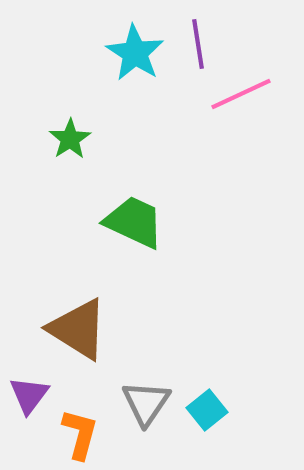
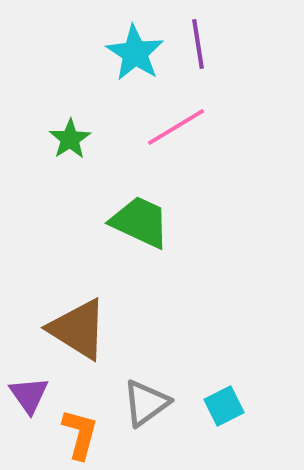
pink line: moved 65 px left, 33 px down; rotated 6 degrees counterclockwise
green trapezoid: moved 6 px right
purple triangle: rotated 12 degrees counterclockwise
gray triangle: rotated 20 degrees clockwise
cyan square: moved 17 px right, 4 px up; rotated 12 degrees clockwise
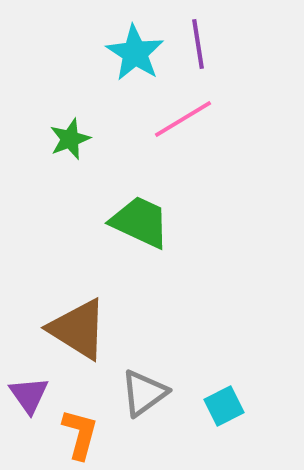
pink line: moved 7 px right, 8 px up
green star: rotated 12 degrees clockwise
gray triangle: moved 2 px left, 10 px up
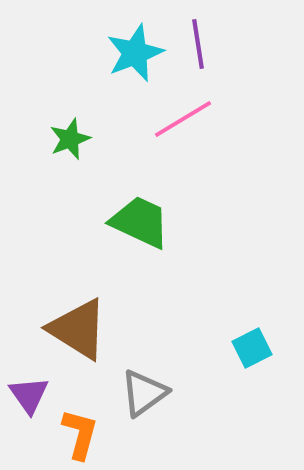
cyan star: rotated 18 degrees clockwise
cyan square: moved 28 px right, 58 px up
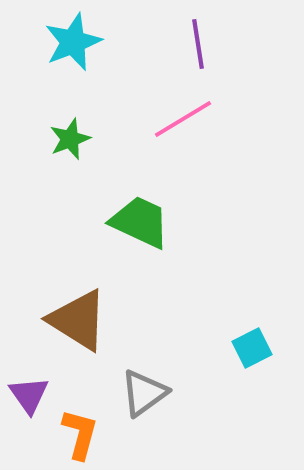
cyan star: moved 62 px left, 11 px up
brown triangle: moved 9 px up
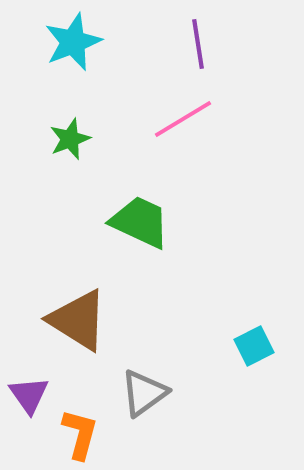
cyan square: moved 2 px right, 2 px up
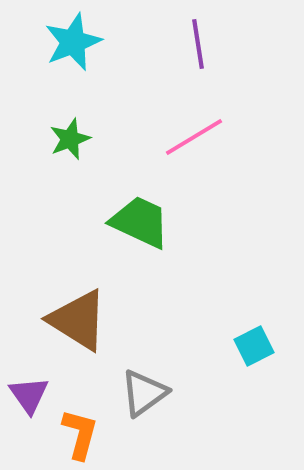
pink line: moved 11 px right, 18 px down
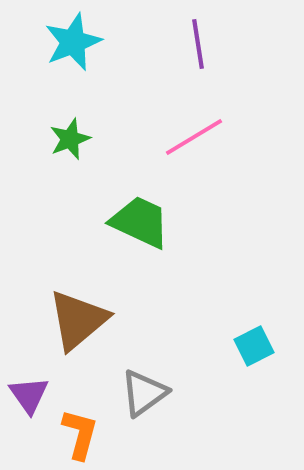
brown triangle: rotated 48 degrees clockwise
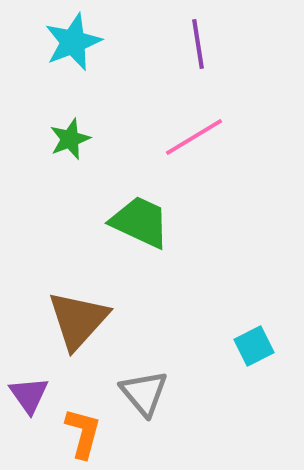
brown triangle: rotated 8 degrees counterclockwise
gray triangle: rotated 34 degrees counterclockwise
orange L-shape: moved 3 px right, 1 px up
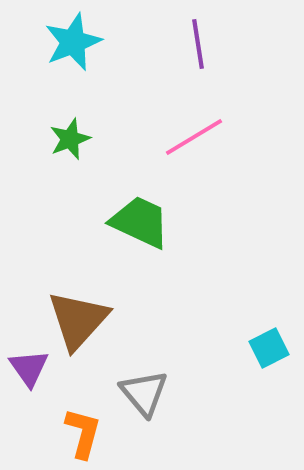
cyan square: moved 15 px right, 2 px down
purple triangle: moved 27 px up
